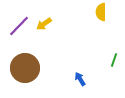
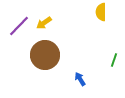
yellow arrow: moved 1 px up
brown circle: moved 20 px right, 13 px up
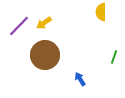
green line: moved 3 px up
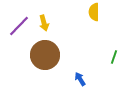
yellow semicircle: moved 7 px left
yellow arrow: rotated 70 degrees counterclockwise
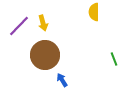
yellow arrow: moved 1 px left
green line: moved 2 px down; rotated 40 degrees counterclockwise
blue arrow: moved 18 px left, 1 px down
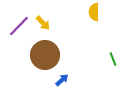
yellow arrow: rotated 28 degrees counterclockwise
green line: moved 1 px left
blue arrow: rotated 80 degrees clockwise
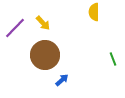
purple line: moved 4 px left, 2 px down
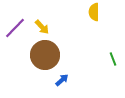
yellow arrow: moved 1 px left, 4 px down
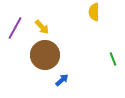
purple line: rotated 15 degrees counterclockwise
